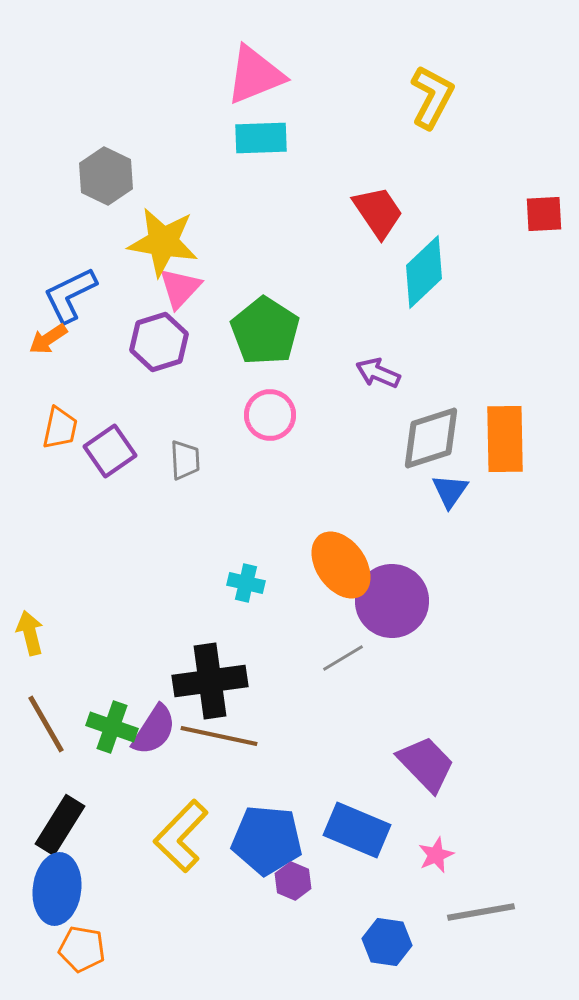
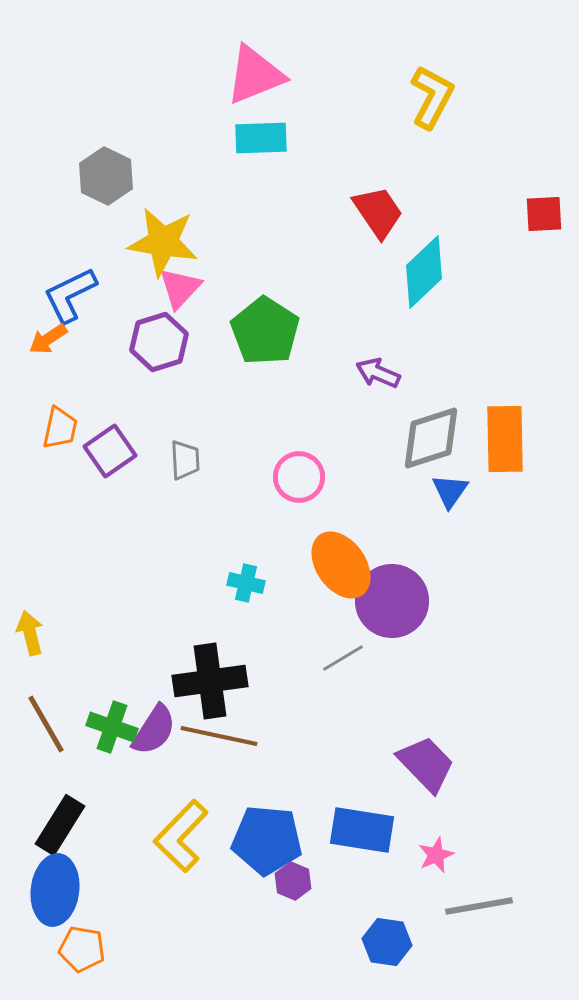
pink circle at (270, 415): moved 29 px right, 62 px down
blue rectangle at (357, 830): moved 5 px right; rotated 14 degrees counterclockwise
blue ellipse at (57, 889): moved 2 px left, 1 px down
gray line at (481, 912): moved 2 px left, 6 px up
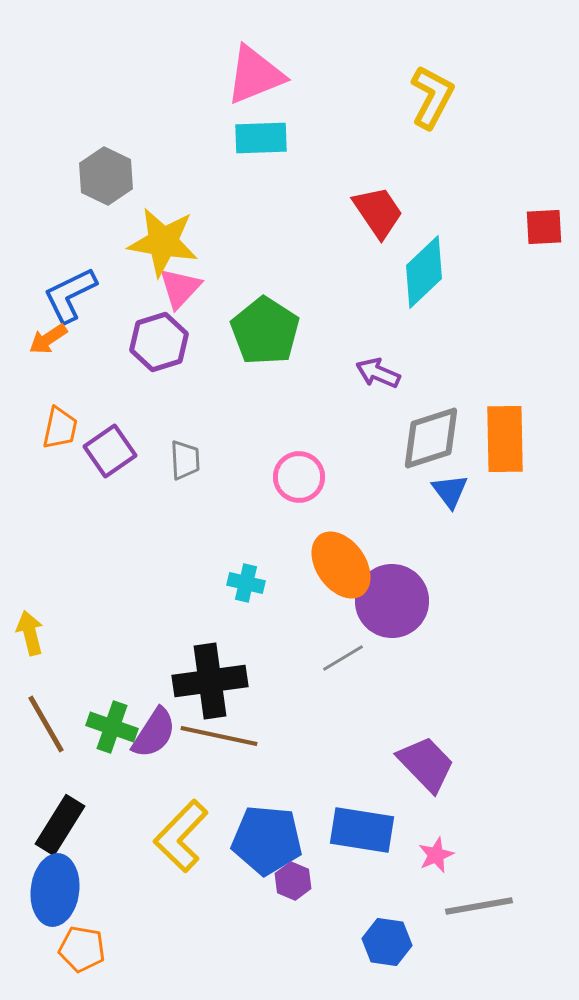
red square at (544, 214): moved 13 px down
blue triangle at (450, 491): rotated 12 degrees counterclockwise
purple semicircle at (154, 730): moved 3 px down
